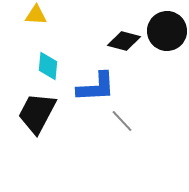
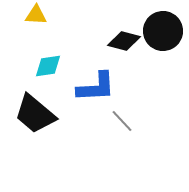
black circle: moved 4 px left
cyan diamond: rotated 76 degrees clockwise
black trapezoid: moved 2 px left, 1 px down; rotated 78 degrees counterclockwise
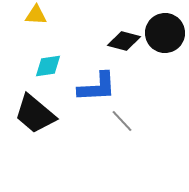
black circle: moved 2 px right, 2 px down
blue L-shape: moved 1 px right
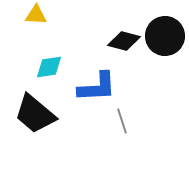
black circle: moved 3 px down
cyan diamond: moved 1 px right, 1 px down
gray line: rotated 25 degrees clockwise
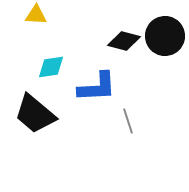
cyan diamond: moved 2 px right
gray line: moved 6 px right
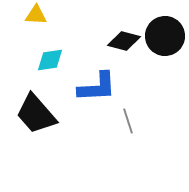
cyan diamond: moved 1 px left, 7 px up
black trapezoid: moved 1 px right; rotated 9 degrees clockwise
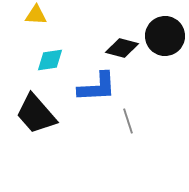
black diamond: moved 2 px left, 7 px down
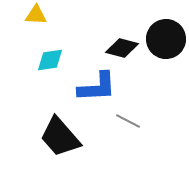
black circle: moved 1 px right, 3 px down
black trapezoid: moved 24 px right, 23 px down
gray line: rotated 45 degrees counterclockwise
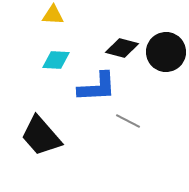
yellow triangle: moved 17 px right
black circle: moved 13 px down
cyan diamond: moved 6 px right; rotated 12 degrees clockwise
black trapezoid: moved 19 px left, 1 px up
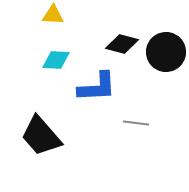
black diamond: moved 4 px up
gray line: moved 8 px right, 2 px down; rotated 20 degrees counterclockwise
